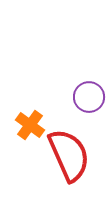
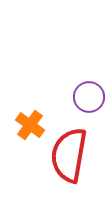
red semicircle: rotated 146 degrees counterclockwise
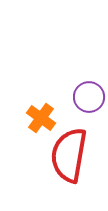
orange cross: moved 11 px right, 7 px up
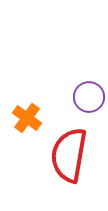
orange cross: moved 14 px left
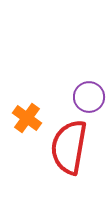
red semicircle: moved 8 px up
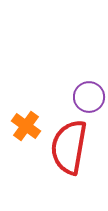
orange cross: moved 1 px left, 8 px down
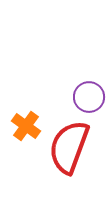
red semicircle: rotated 10 degrees clockwise
